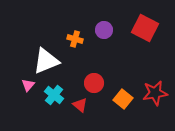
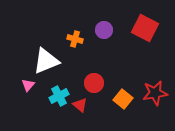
cyan cross: moved 5 px right, 1 px down; rotated 24 degrees clockwise
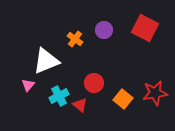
orange cross: rotated 21 degrees clockwise
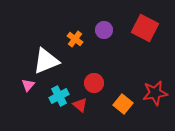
orange square: moved 5 px down
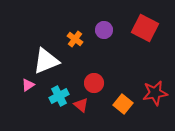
pink triangle: rotated 16 degrees clockwise
red triangle: moved 1 px right
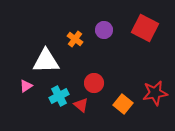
white triangle: rotated 20 degrees clockwise
pink triangle: moved 2 px left, 1 px down
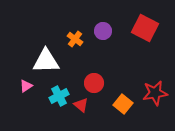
purple circle: moved 1 px left, 1 px down
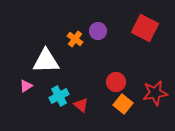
purple circle: moved 5 px left
red circle: moved 22 px right, 1 px up
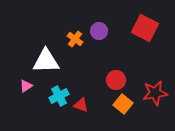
purple circle: moved 1 px right
red circle: moved 2 px up
red triangle: rotated 21 degrees counterclockwise
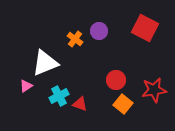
white triangle: moved 1 px left, 2 px down; rotated 20 degrees counterclockwise
red star: moved 1 px left, 3 px up
red triangle: moved 1 px left, 1 px up
